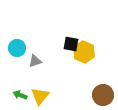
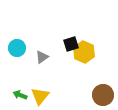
black square: rotated 28 degrees counterclockwise
gray triangle: moved 7 px right, 4 px up; rotated 16 degrees counterclockwise
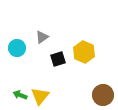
black square: moved 13 px left, 15 px down
gray triangle: moved 20 px up
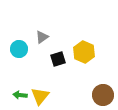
cyan circle: moved 2 px right, 1 px down
green arrow: rotated 16 degrees counterclockwise
